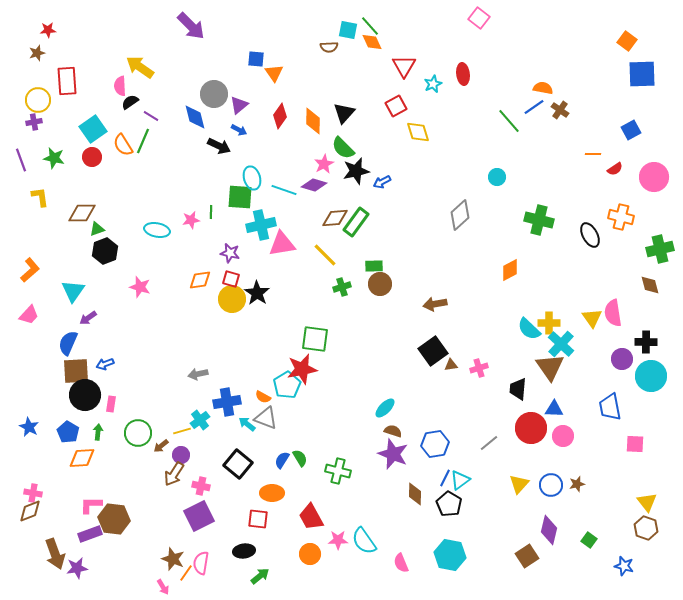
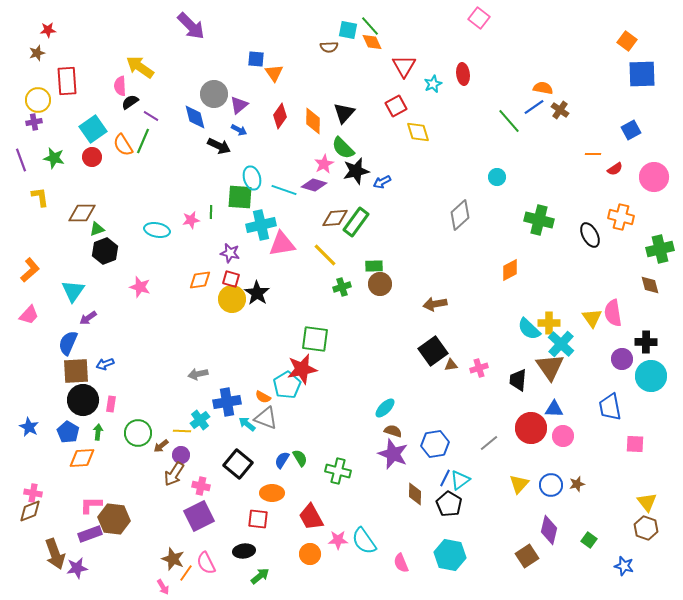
black trapezoid at (518, 389): moved 9 px up
black circle at (85, 395): moved 2 px left, 5 px down
yellow line at (182, 431): rotated 18 degrees clockwise
pink semicircle at (201, 563): moved 5 px right; rotated 35 degrees counterclockwise
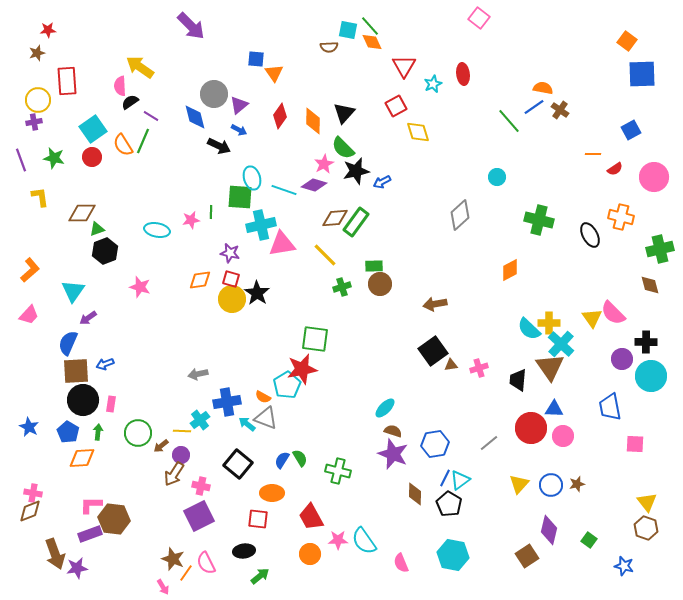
pink semicircle at (613, 313): rotated 36 degrees counterclockwise
cyan hexagon at (450, 555): moved 3 px right
